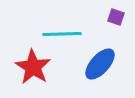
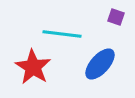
cyan line: rotated 9 degrees clockwise
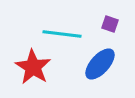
purple square: moved 6 px left, 7 px down
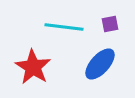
purple square: rotated 30 degrees counterclockwise
cyan line: moved 2 px right, 7 px up
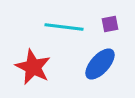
red star: rotated 6 degrees counterclockwise
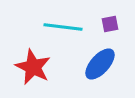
cyan line: moved 1 px left
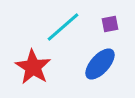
cyan line: rotated 48 degrees counterclockwise
red star: rotated 6 degrees clockwise
